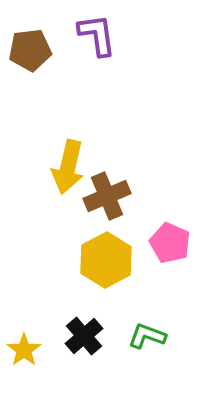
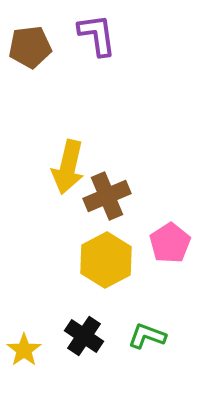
brown pentagon: moved 3 px up
pink pentagon: rotated 15 degrees clockwise
black cross: rotated 15 degrees counterclockwise
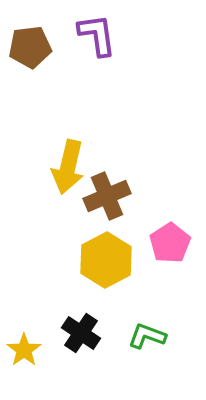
black cross: moved 3 px left, 3 px up
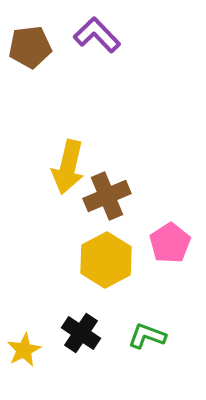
purple L-shape: rotated 36 degrees counterclockwise
yellow star: rotated 8 degrees clockwise
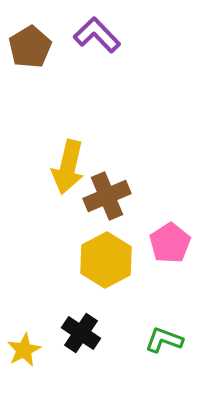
brown pentagon: rotated 24 degrees counterclockwise
green L-shape: moved 17 px right, 4 px down
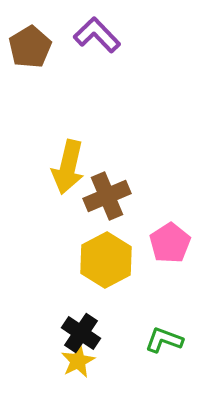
yellow star: moved 54 px right, 11 px down
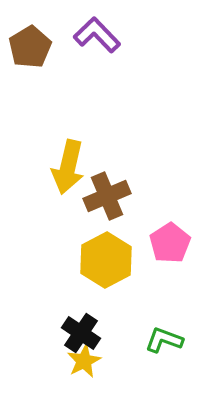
yellow star: moved 6 px right
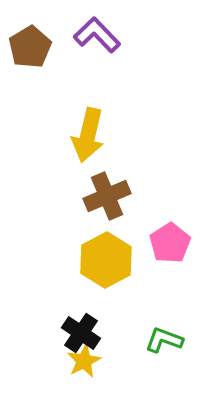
yellow arrow: moved 20 px right, 32 px up
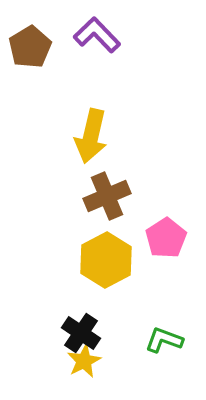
yellow arrow: moved 3 px right, 1 px down
pink pentagon: moved 4 px left, 5 px up
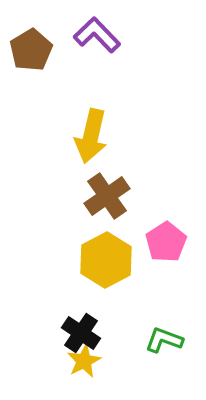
brown pentagon: moved 1 px right, 3 px down
brown cross: rotated 12 degrees counterclockwise
pink pentagon: moved 4 px down
